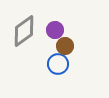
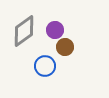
brown circle: moved 1 px down
blue circle: moved 13 px left, 2 px down
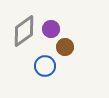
purple circle: moved 4 px left, 1 px up
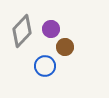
gray diamond: moved 2 px left; rotated 12 degrees counterclockwise
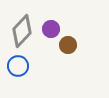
brown circle: moved 3 px right, 2 px up
blue circle: moved 27 px left
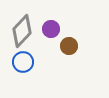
brown circle: moved 1 px right, 1 px down
blue circle: moved 5 px right, 4 px up
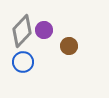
purple circle: moved 7 px left, 1 px down
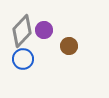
blue circle: moved 3 px up
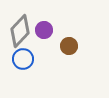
gray diamond: moved 2 px left
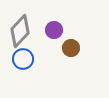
purple circle: moved 10 px right
brown circle: moved 2 px right, 2 px down
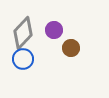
gray diamond: moved 3 px right, 2 px down
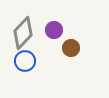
blue circle: moved 2 px right, 2 px down
